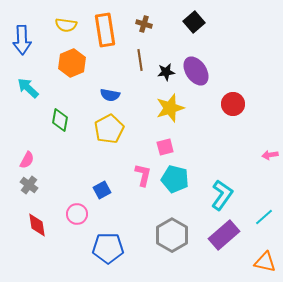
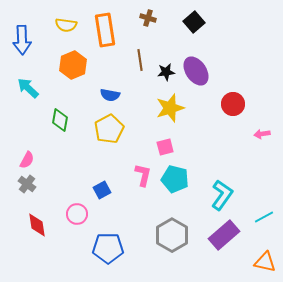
brown cross: moved 4 px right, 6 px up
orange hexagon: moved 1 px right, 2 px down
pink arrow: moved 8 px left, 21 px up
gray cross: moved 2 px left, 1 px up
cyan line: rotated 12 degrees clockwise
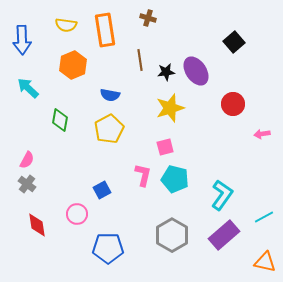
black square: moved 40 px right, 20 px down
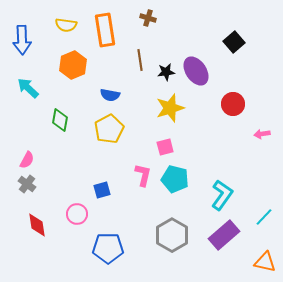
blue square: rotated 12 degrees clockwise
cyan line: rotated 18 degrees counterclockwise
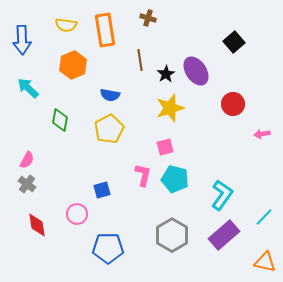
black star: moved 2 px down; rotated 24 degrees counterclockwise
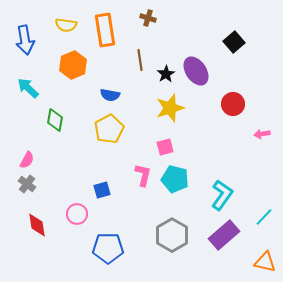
blue arrow: moved 3 px right; rotated 8 degrees counterclockwise
green diamond: moved 5 px left
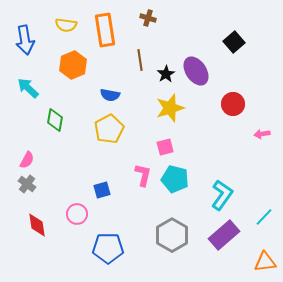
orange triangle: rotated 20 degrees counterclockwise
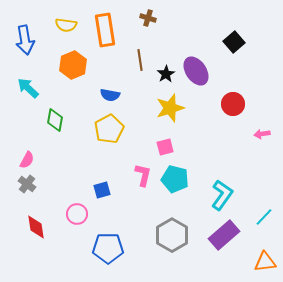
red diamond: moved 1 px left, 2 px down
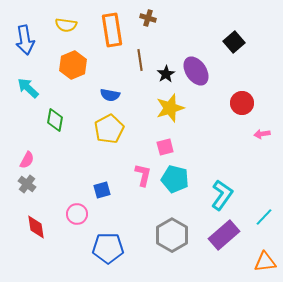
orange rectangle: moved 7 px right
red circle: moved 9 px right, 1 px up
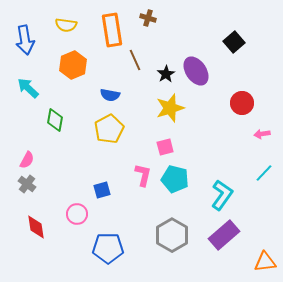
brown line: moved 5 px left; rotated 15 degrees counterclockwise
cyan line: moved 44 px up
